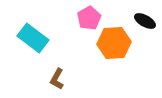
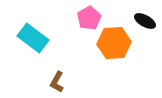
brown L-shape: moved 3 px down
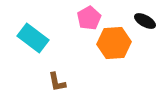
brown L-shape: rotated 40 degrees counterclockwise
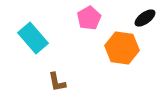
black ellipse: moved 3 px up; rotated 65 degrees counterclockwise
cyan rectangle: rotated 12 degrees clockwise
orange hexagon: moved 8 px right, 5 px down; rotated 12 degrees clockwise
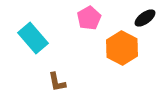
orange hexagon: rotated 20 degrees clockwise
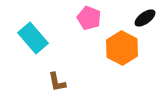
pink pentagon: rotated 20 degrees counterclockwise
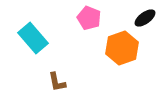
orange hexagon: rotated 12 degrees clockwise
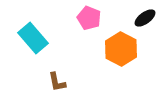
orange hexagon: moved 1 px left, 1 px down; rotated 12 degrees counterclockwise
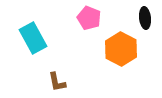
black ellipse: rotated 60 degrees counterclockwise
cyan rectangle: rotated 12 degrees clockwise
